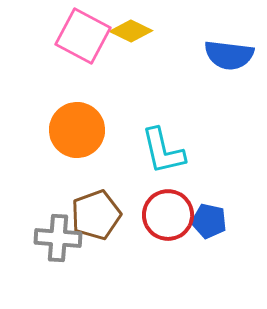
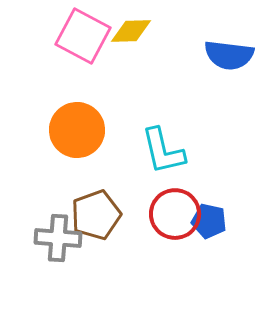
yellow diamond: rotated 27 degrees counterclockwise
red circle: moved 7 px right, 1 px up
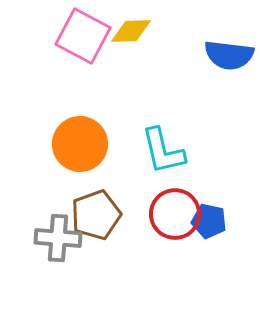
orange circle: moved 3 px right, 14 px down
